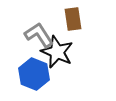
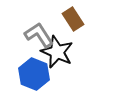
brown rectangle: rotated 25 degrees counterclockwise
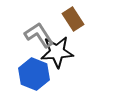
black star: rotated 28 degrees counterclockwise
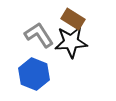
brown rectangle: rotated 25 degrees counterclockwise
black star: moved 14 px right, 10 px up
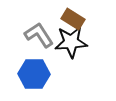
blue hexagon: rotated 20 degrees counterclockwise
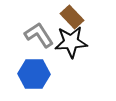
brown rectangle: moved 1 px left, 2 px up; rotated 15 degrees clockwise
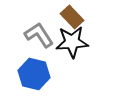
black star: moved 1 px right
blue hexagon: rotated 12 degrees clockwise
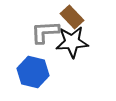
gray L-shape: moved 6 px right, 3 px up; rotated 60 degrees counterclockwise
blue hexagon: moved 1 px left, 2 px up
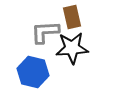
brown rectangle: rotated 30 degrees clockwise
black star: moved 6 px down
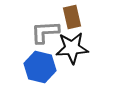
blue hexagon: moved 7 px right, 5 px up
